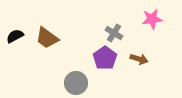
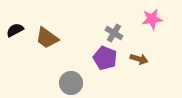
black semicircle: moved 6 px up
purple pentagon: rotated 15 degrees counterclockwise
gray circle: moved 5 px left
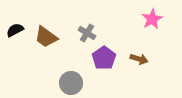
pink star: rotated 20 degrees counterclockwise
gray cross: moved 27 px left
brown trapezoid: moved 1 px left, 1 px up
purple pentagon: moved 1 px left; rotated 15 degrees clockwise
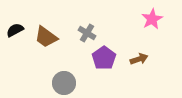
brown arrow: rotated 36 degrees counterclockwise
gray circle: moved 7 px left
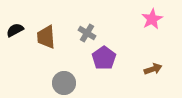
brown trapezoid: rotated 50 degrees clockwise
brown arrow: moved 14 px right, 10 px down
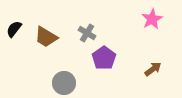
black semicircle: moved 1 px left, 1 px up; rotated 24 degrees counterclockwise
brown trapezoid: rotated 55 degrees counterclockwise
brown arrow: rotated 18 degrees counterclockwise
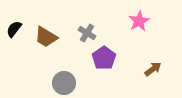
pink star: moved 13 px left, 2 px down
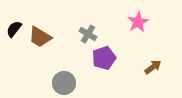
pink star: moved 1 px left, 1 px down
gray cross: moved 1 px right, 1 px down
brown trapezoid: moved 6 px left
purple pentagon: rotated 15 degrees clockwise
brown arrow: moved 2 px up
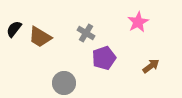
gray cross: moved 2 px left, 1 px up
brown arrow: moved 2 px left, 1 px up
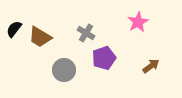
gray circle: moved 13 px up
